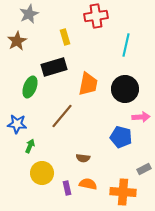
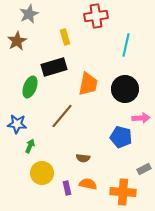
pink arrow: moved 1 px down
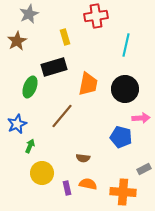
blue star: rotated 30 degrees counterclockwise
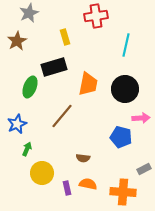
gray star: moved 1 px up
green arrow: moved 3 px left, 3 px down
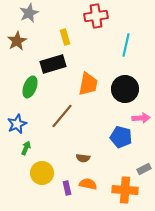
black rectangle: moved 1 px left, 3 px up
green arrow: moved 1 px left, 1 px up
orange cross: moved 2 px right, 2 px up
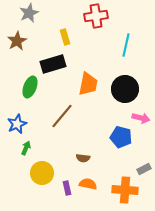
pink arrow: rotated 18 degrees clockwise
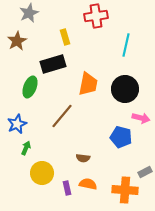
gray rectangle: moved 1 px right, 3 px down
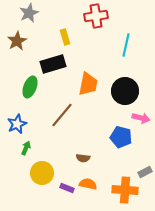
black circle: moved 2 px down
brown line: moved 1 px up
purple rectangle: rotated 56 degrees counterclockwise
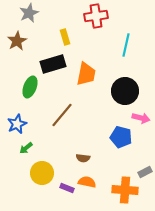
orange trapezoid: moved 2 px left, 10 px up
green arrow: rotated 152 degrees counterclockwise
orange semicircle: moved 1 px left, 2 px up
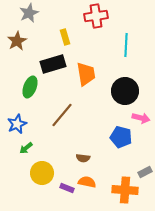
cyan line: rotated 10 degrees counterclockwise
orange trapezoid: rotated 20 degrees counterclockwise
